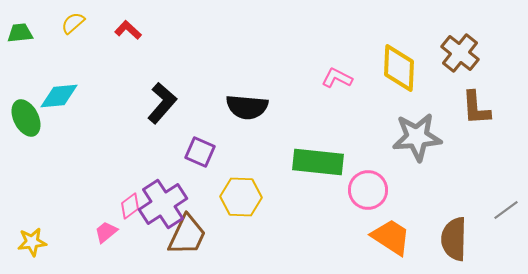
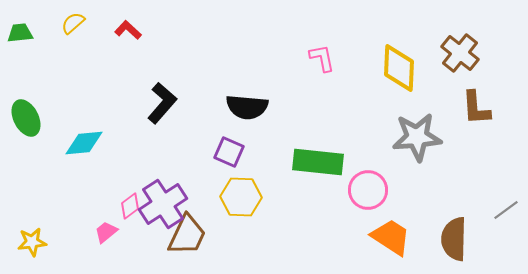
pink L-shape: moved 15 px left, 20 px up; rotated 52 degrees clockwise
cyan diamond: moved 25 px right, 47 px down
purple square: moved 29 px right
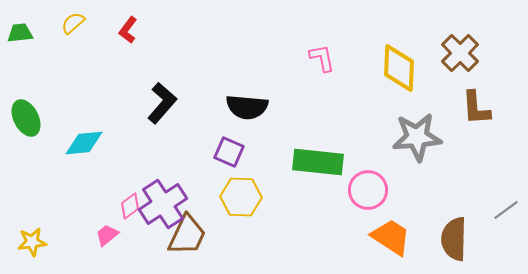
red L-shape: rotated 96 degrees counterclockwise
brown cross: rotated 6 degrees clockwise
pink trapezoid: moved 1 px right, 3 px down
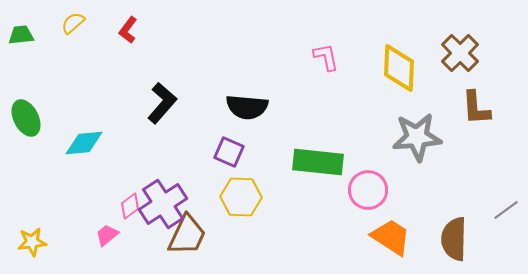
green trapezoid: moved 1 px right, 2 px down
pink L-shape: moved 4 px right, 1 px up
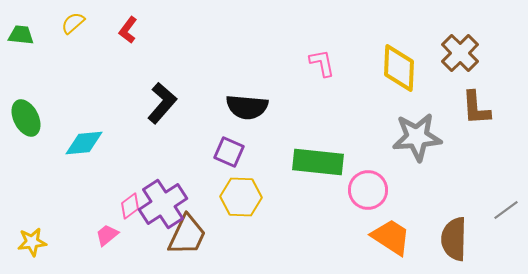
green trapezoid: rotated 12 degrees clockwise
pink L-shape: moved 4 px left, 6 px down
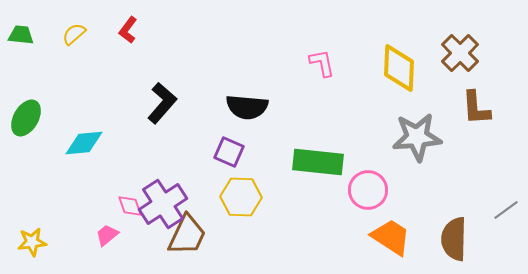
yellow semicircle: moved 1 px right, 11 px down
green ellipse: rotated 57 degrees clockwise
pink diamond: rotated 72 degrees counterclockwise
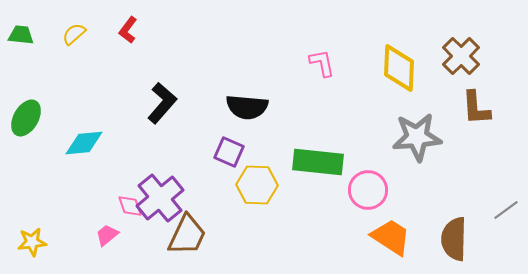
brown cross: moved 1 px right, 3 px down
yellow hexagon: moved 16 px right, 12 px up
purple cross: moved 3 px left, 6 px up; rotated 6 degrees counterclockwise
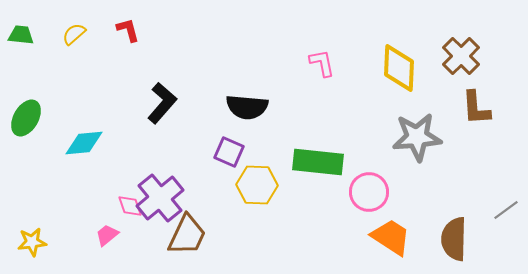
red L-shape: rotated 128 degrees clockwise
pink circle: moved 1 px right, 2 px down
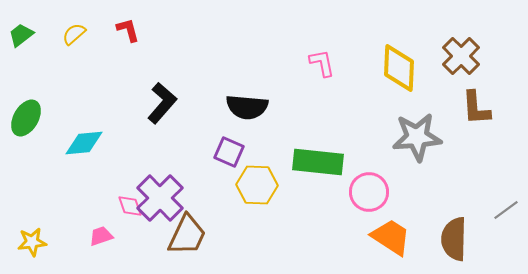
green trapezoid: rotated 44 degrees counterclockwise
purple cross: rotated 6 degrees counterclockwise
pink trapezoid: moved 6 px left, 1 px down; rotated 20 degrees clockwise
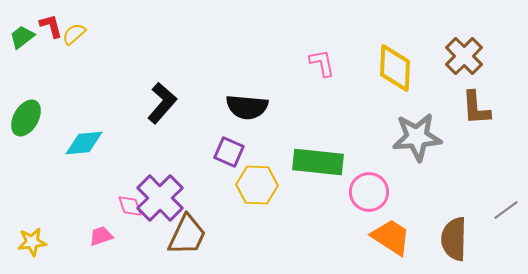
red L-shape: moved 77 px left, 4 px up
green trapezoid: moved 1 px right, 2 px down
brown cross: moved 3 px right
yellow diamond: moved 4 px left
